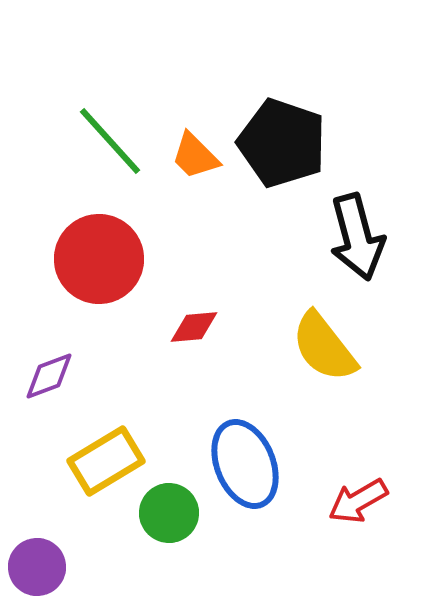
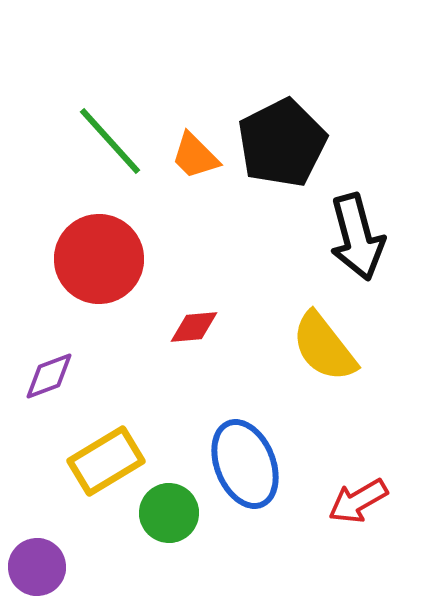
black pentagon: rotated 26 degrees clockwise
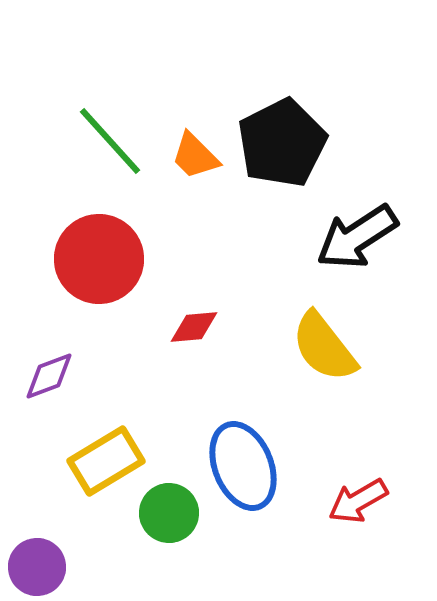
black arrow: rotated 72 degrees clockwise
blue ellipse: moved 2 px left, 2 px down
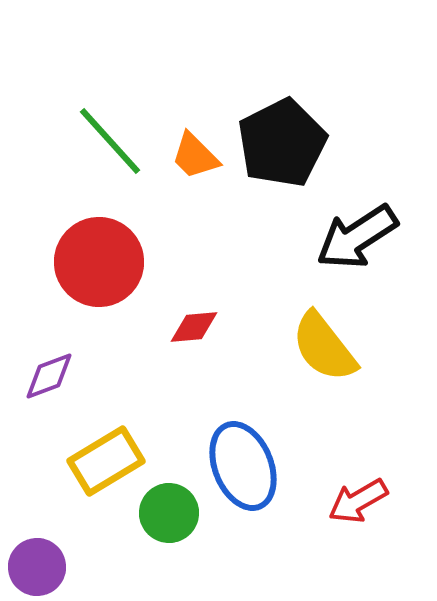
red circle: moved 3 px down
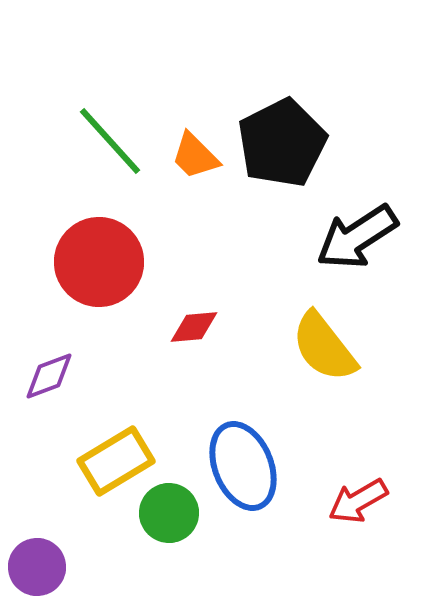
yellow rectangle: moved 10 px right
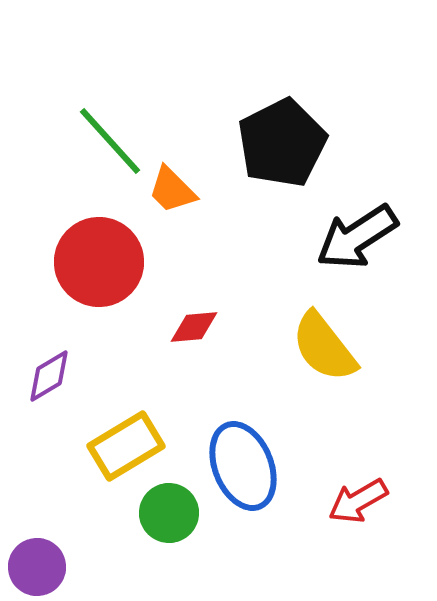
orange trapezoid: moved 23 px left, 34 px down
purple diamond: rotated 10 degrees counterclockwise
yellow rectangle: moved 10 px right, 15 px up
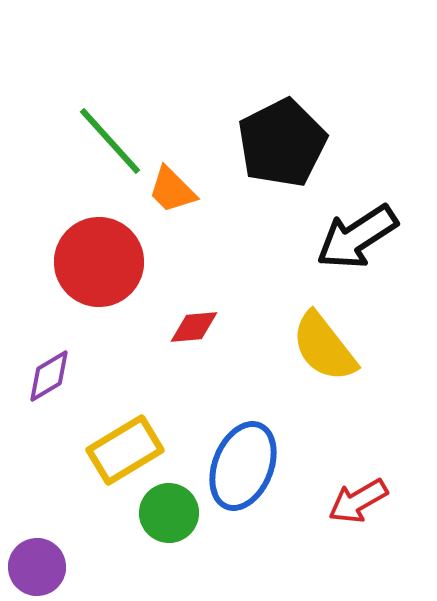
yellow rectangle: moved 1 px left, 4 px down
blue ellipse: rotated 44 degrees clockwise
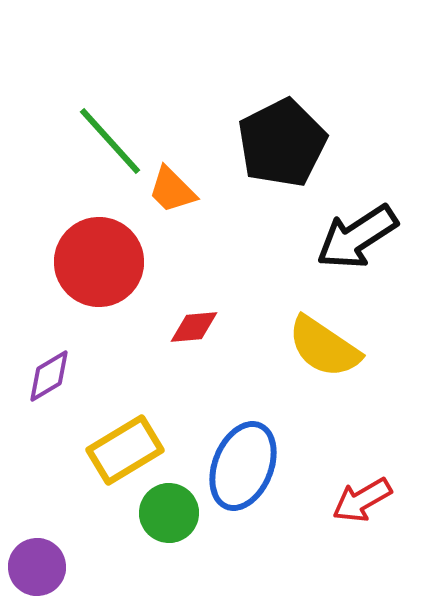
yellow semicircle: rotated 18 degrees counterclockwise
red arrow: moved 4 px right, 1 px up
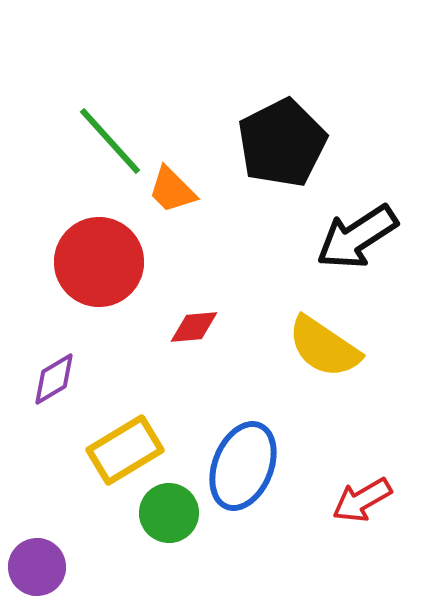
purple diamond: moved 5 px right, 3 px down
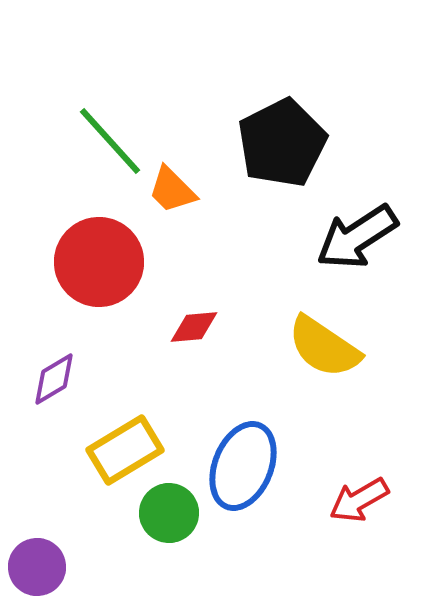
red arrow: moved 3 px left
